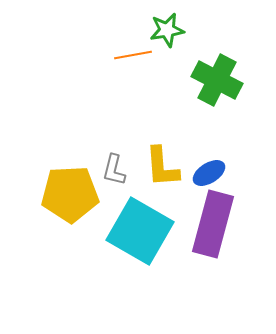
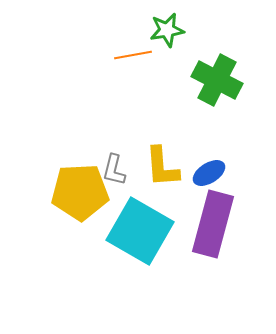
yellow pentagon: moved 10 px right, 2 px up
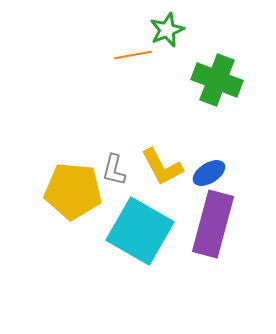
green star: rotated 12 degrees counterclockwise
green cross: rotated 6 degrees counterclockwise
yellow L-shape: rotated 24 degrees counterclockwise
yellow pentagon: moved 7 px left, 1 px up; rotated 8 degrees clockwise
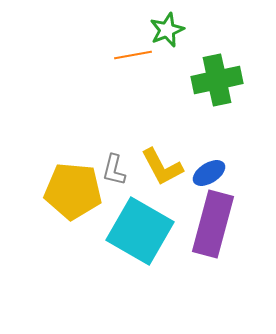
green cross: rotated 33 degrees counterclockwise
